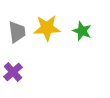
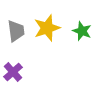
yellow star: rotated 16 degrees counterclockwise
gray trapezoid: moved 1 px left, 1 px up
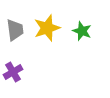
gray trapezoid: moved 1 px left, 1 px up
purple cross: rotated 12 degrees clockwise
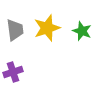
purple cross: rotated 12 degrees clockwise
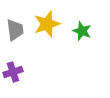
yellow star: moved 4 px up
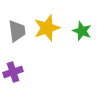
yellow star: moved 4 px down
gray trapezoid: moved 2 px right, 1 px down
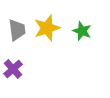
gray trapezoid: moved 1 px up
purple cross: moved 3 px up; rotated 24 degrees counterclockwise
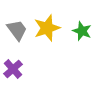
gray trapezoid: rotated 30 degrees counterclockwise
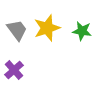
green star: rotated 12 degrees counterclockwise
purple cross: moved 1 px right, 1 px down
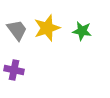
purple cross: rotated 36 degrees counterclockwise
